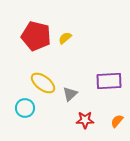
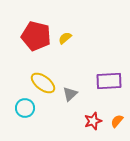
red star: moved 8 px right, 1 px down; rotated 18 degrees counterclockwise
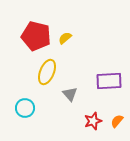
yellow ellipse: moved 4 px right, 11 px up; rotated 75 degrees clockwise
gray triangle: rotated 28 degrees counterclockwise
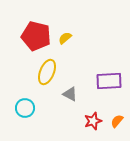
gray triangle: rotated 21 degrees counterclockwise
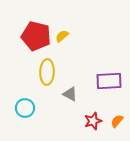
yellow semicircle: moved 3 px left, 2 px up
yellow ellipse: rotated 20 degrees counterclockwise
